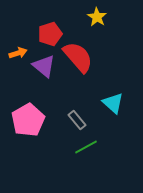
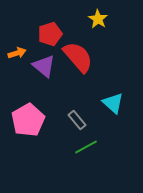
yellow star: moved 1 px right, 2 px down
orange arrow: moved 1 px left
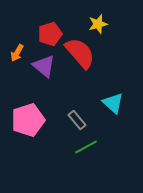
yellow star: moved 5 px down; rotated 24 degrees clockwise
orange arrow: rotated 138 degrees clockwise
red semicircle: moved 2 px right, 4 px up
pink pentagon: rotated 12 degrees clockwise
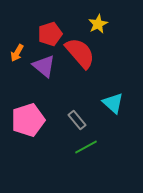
yellow star: rotated 12 degrees counterclockwise
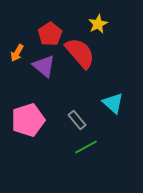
red pentagon: rotated 15 degrees counterclockwise
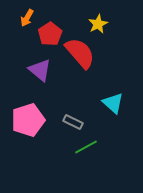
orange arrow: moved 10 px right, 35 px up
purple triangle: moved 4 px left, 4 px down
gray rectangle: moved 4 px left, 2 px down; rotated 24 degrees counterclockwise
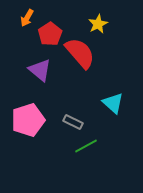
green line: moved 1 px up
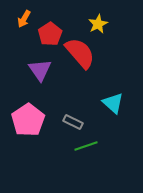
orange arrow: moved 3 px left, 1 px down
purple triangle: rotated 15 degrees clockwise
pink pentagon: rotated 16 degrees counterclockwise
green line: rotated 10 degrees clockwise
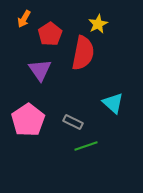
red semicircle: moved 3 px right; rotated 52 degrees clockwise
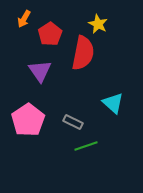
yellow star: rotated 18 degrees counterclockwise
purple triangle: moved 1 px down
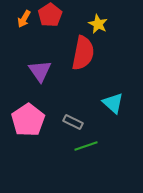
red pentagon: moved 19 px up
